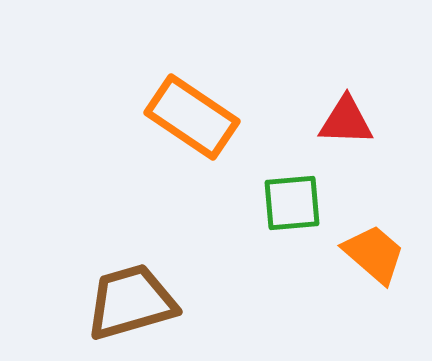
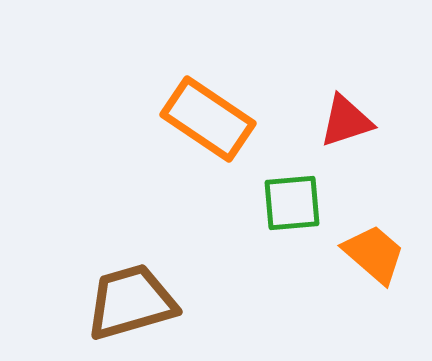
orange rectangle: moved 16 px right, 2 px down
red triangle: rotated 20 degrees counterclockwise
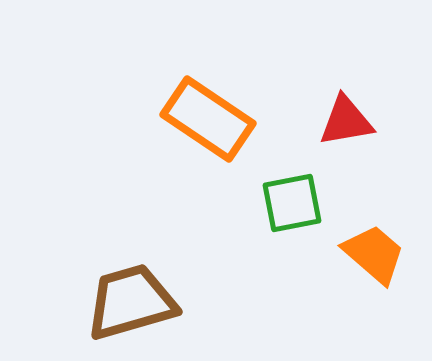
red triangle: rotated 8 degrees clockwise
green square: rotated 6 degrees counterclockwise
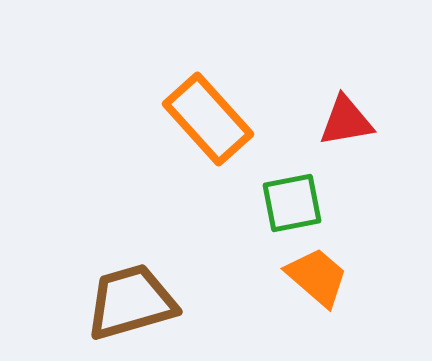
orange rectangle: rotated 14 degrees clockwise
orange trapezoid: moved 57 px left, 23 px down
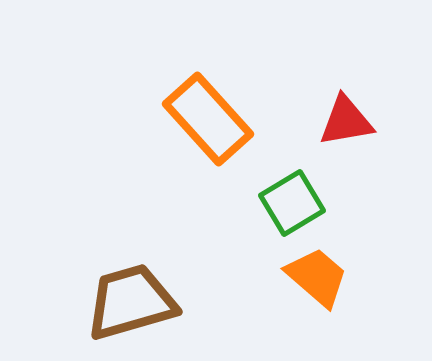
green square: rotated 20 degrees counterclockwise
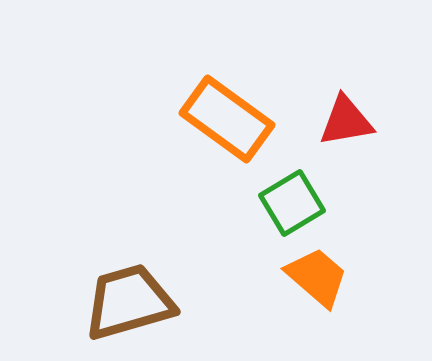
orange rectangle: moved 19 px right; rotated 12 degrees counterclockwise
brown trapezoid: moved 2 px left
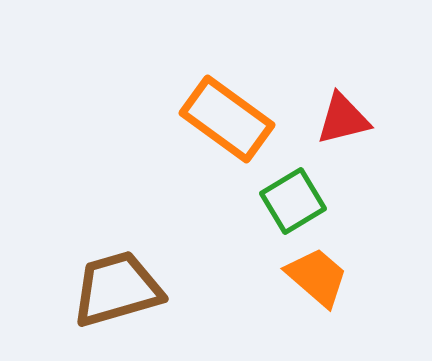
red triangle: moved 3 px left, 2 px up; rotated 4 degrees counterclockwise
green square: moved 1 px right, 2 px up
brown trapezoid: moved 12 px left, 13 px up
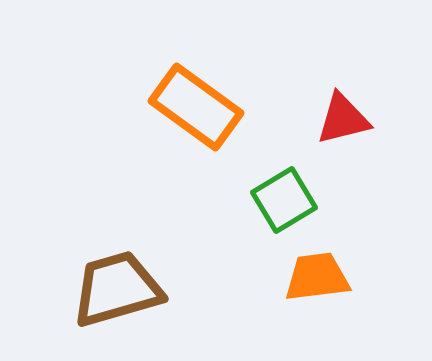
orange rectangle: moved 31 px left, 12 px up
green square: moved 9 px left, 1 px up
orange trapezoid: rotated 48 degrees counterclockwise
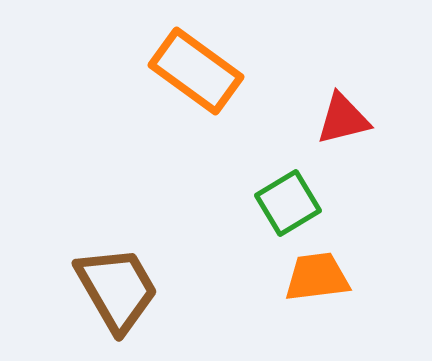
orange rectangle: moved 36 px up
green square: moved 4 px right, 3 px down
brown trapezoid: rotated 76 degrees clockwise
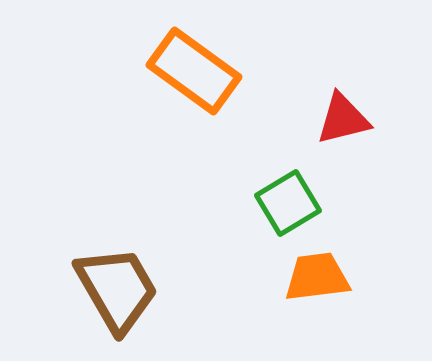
orange rectangle: moved 2 px left
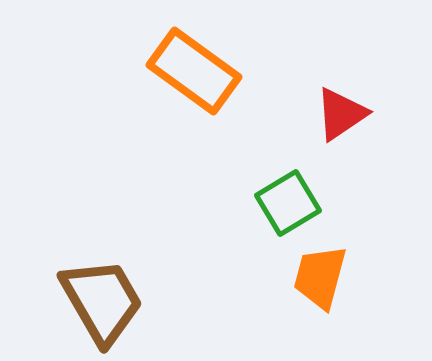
red triangle: moved 2 px left, 5 px up; rotated 20 degrees counterclockwise
orange trapezoid: moved 3 px right; rotated 68 degrees counterclockwise
brown trapezoid: moved 15 px left, 12 px down
